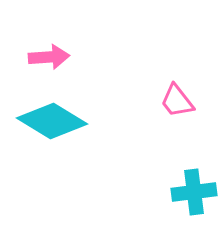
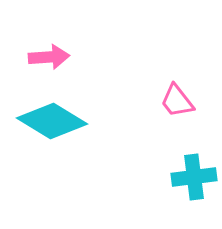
cyan cross: moved 15 px up
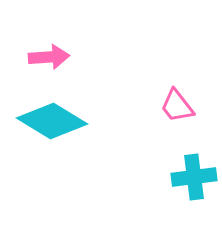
pink trapezoid: moved 5 px down
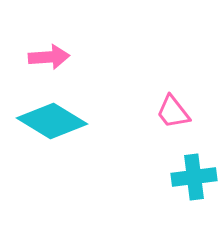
pink trapezoid: moved 4 px left, 6 px down
